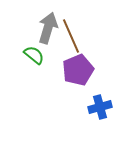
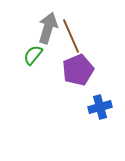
green semicircle: moved 1 px left; rotated 90 degrees counterclockwise
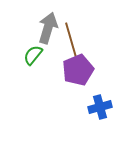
brown line: moved 4 px down; rotated 8 degrees clockwise
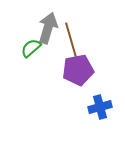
green semicircle: moved 2 px left, 7 px up; rotated 10 degrees clockwise
purple pentagon: rotated 12 degrees clockwise
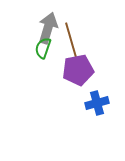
green semicircle: moved 12 px right; rotated 30 degrees counterclockwise
blue cross: moved 3 px left, 4 px up
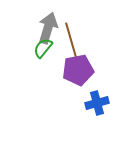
green semicircle: rotated 20 degrees clockwise
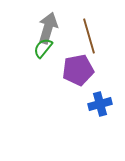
brown line: moved 18 px right, 4 px up
blue cross: moved 3 px right, 1 px down
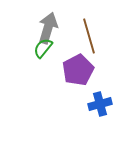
purple pentagon: rotated 16 degrees counterclockwise
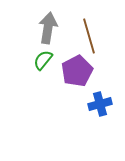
gray arrow: rotated 8 degrees counterclockwise
green semicircle: moved 12 px down
purple pentagon: moved 1 px left, 1 px down
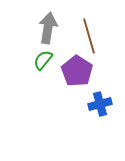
purple pentagon: rotated 12 degrees counterclockwise
